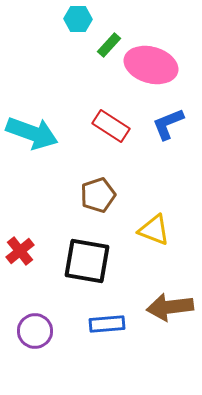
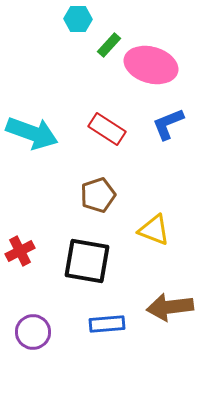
red rectangle: moved 4 px left, 3 px down
red cross: rotated 12 degrees clockwise
purple circle: moved 2 px left, 1 px down
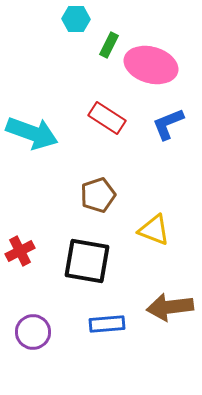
cyan hexagon: moved 2 px left
green rectangle: rotated 15 degrees counterclockwise
red rectangle: moved 11 px up
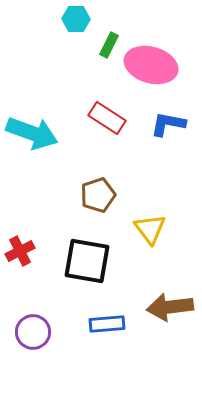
blue L-shape: rotated 33 degrees clockwise
yellow triangle: moved 4 px left, 1 px up; rotated 32 degrees clockwise
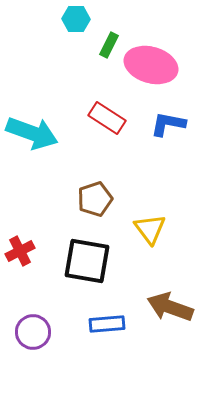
brown pentagon: moved 3 px left, 4 px down
brown arrow: rotated 27 degrees clockwise
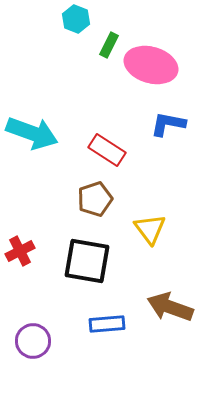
cyan hexagon: rotated 20 degrees clockwise
red rectangle: moved 32 px down
purple circle: moved 9 px down
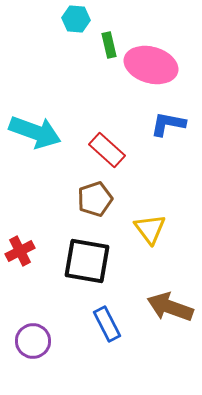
cyan hexagon: rotated 16 degrees counterclockwise
green rectangle: rotated 40 degrees counterclockwise
cyan arrow: moved 3 px right, 1 px up
red rectangle: rotated 9 degrees clockwise
blue rectangle: rotated 68 degrees clockwise
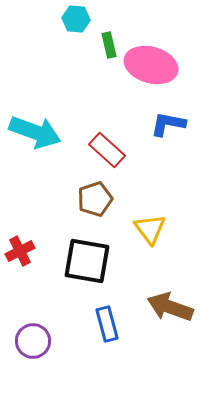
blue rectangle: rotated 12 degrees clockwise
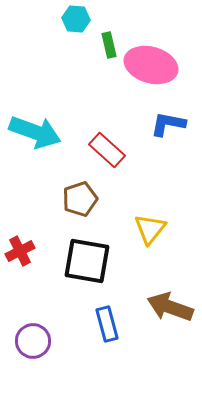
brown pentagon: moved 15 px left
yellow triangle: rotated 16 degrees clockwise
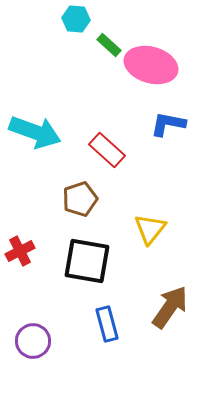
green rectangle: rotated 35 degrees counterclockwise
brown arrow: rotated 105 degrees clockwise
